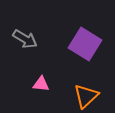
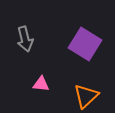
gray arrow: rotated 45 degrees clockwise
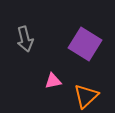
pink triangle: moved 12 px right, 3 px up; rotated 18 degrees counterclockwise
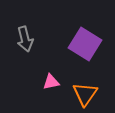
pink triangle: moved 2 px left, 1 px down
orange triangle: moved 1 px left, 2 px up; rotated 12 degrees counterclockwise
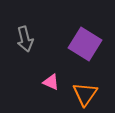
pink triangle: rotated 36 degrees clockwise
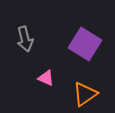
pink triangle: moved 5 px left, 4 px up
orange triangle: rotated 20 degrees clockwise
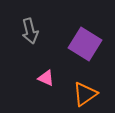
gray arrow: moved 5 px right, 8 px up
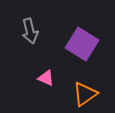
purple square: moved 3 px left
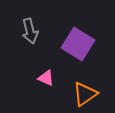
purple square: moved 4 px left
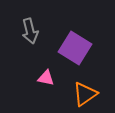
purple square: moved 3 px left, 4 px down
pink triangle: rotated 12 degrees counterclockwise
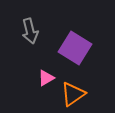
pink triangle: rotated 42 degrees counterclockwise
orange triangle: moved 12 px left
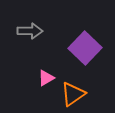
gray arrow: rotated 75 degrees counterclockwise
purple square: moved 10 px right; rotated 12 degrees clockwise
